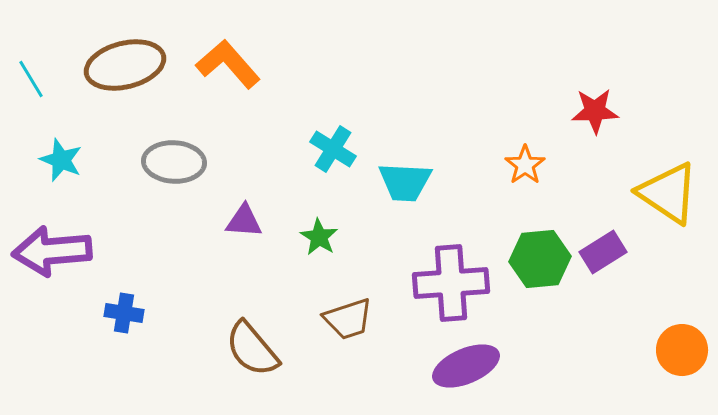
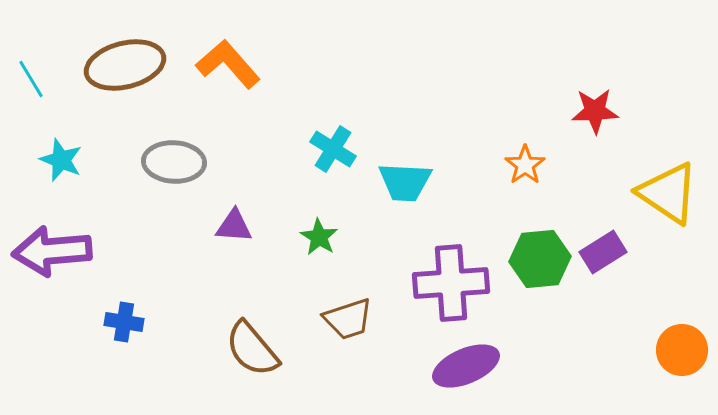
purple triangle: moved 10 px left, 5 px down
blue cross: moved 9 px down
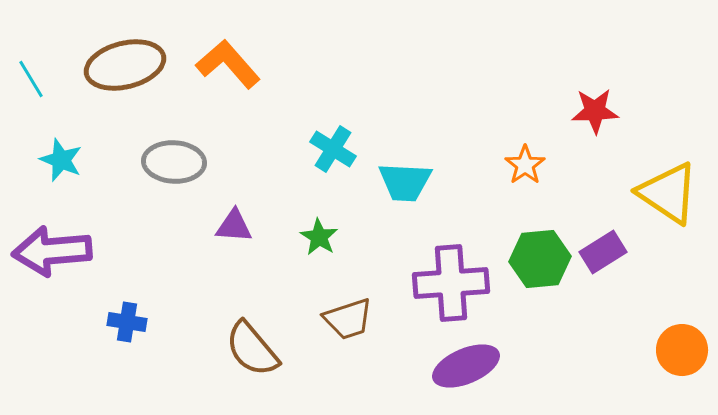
blue cross: moved 3 px right
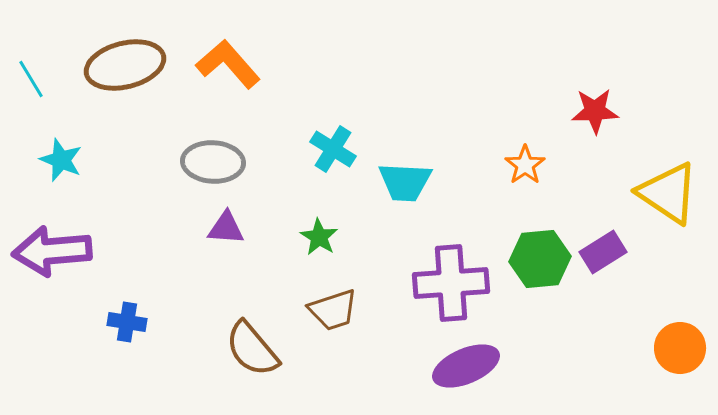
gray ellipse: moved 39 px right
purple triangle: moved 8 px left, 2 px down
brown trapezoid: moved 15 px left, 9 px up
orange circle: moved 2 px left, 2 px up
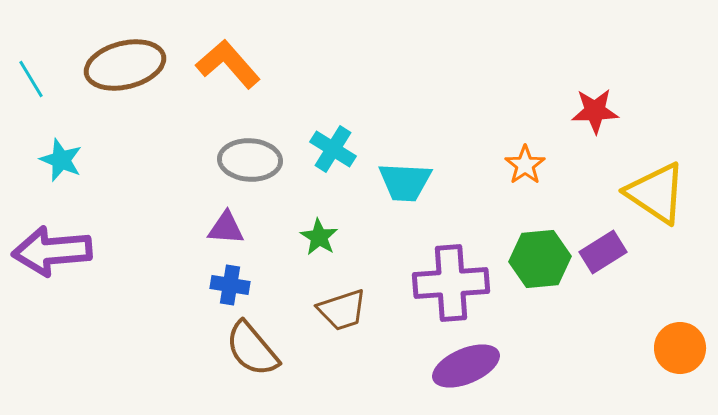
gray ellipse: moved 37 px right, 2 px up
yellow triangle: moved 12 px left
brown trapezoid: moved 9 px right
blue cross: moved 103 px right, 37 px up
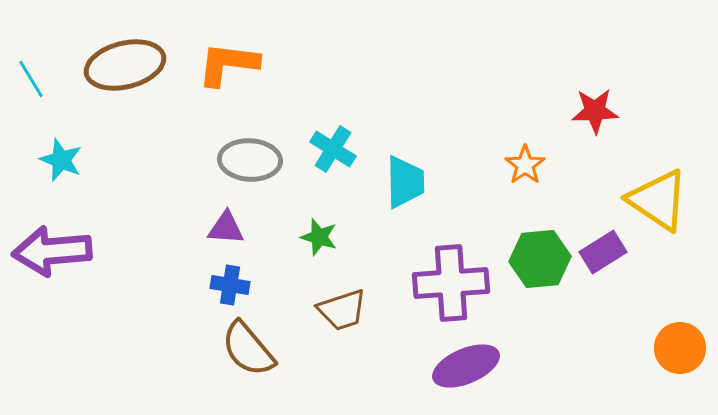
orange L-shape: rotated 42 degrees counterclockwise
cyan trapezoid: rotated 94 degrees counterclockwise
yellow triangle: moved 2 px right, 7 px down
green star: rotated 15 degrees counterclockwise
brown semicircle: moved 4 px left
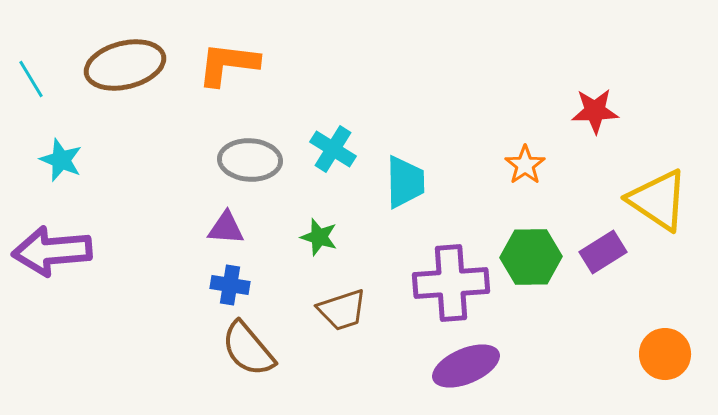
green hexagon: moved 9 px left, 2 px up; rotated 4 degrees clockwise
orange circle: moved 15 px left, 6 px down
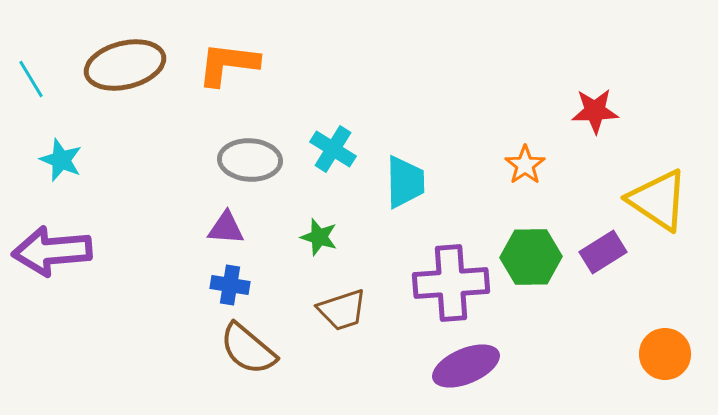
brown semicircle: rotated 10 degrees counterclockwise
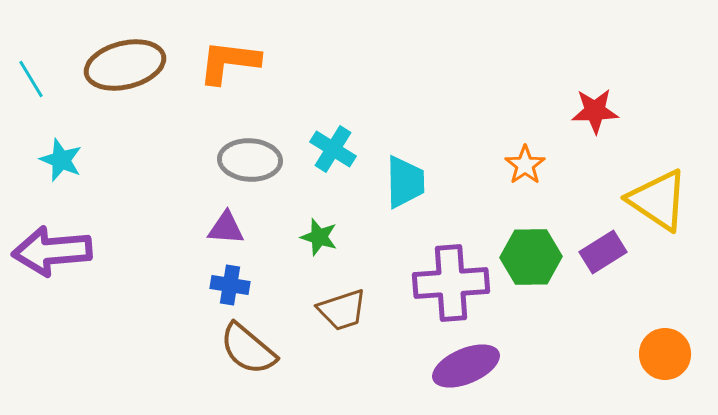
orange L-shape: moved 1 px right, 2 px up
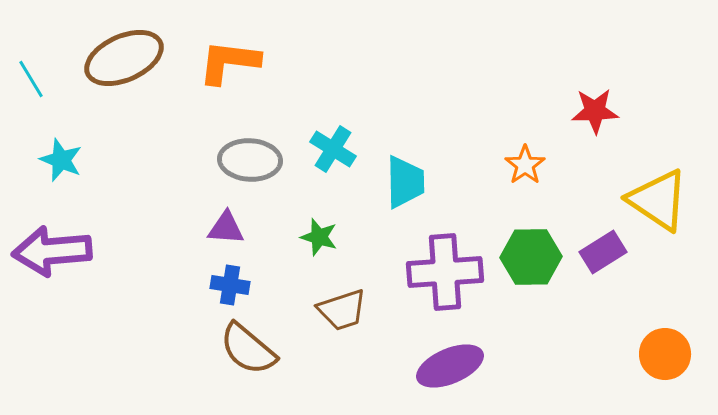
brown ellipse: moved 1 px left, 7 px up; rotated 10 degrees counterclockwise
purple cross: moved 6 px left, 11 px up
purple ellipse: moved 16 px left
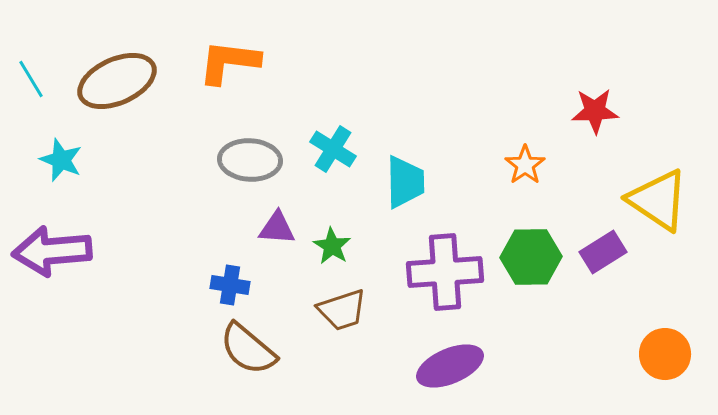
brown ellipse: moved 7 px left, 23 px down
purple triangle: moved 51 px right
green star: moved 13 px right, 9 px down; rotated 15 degrees clockwise
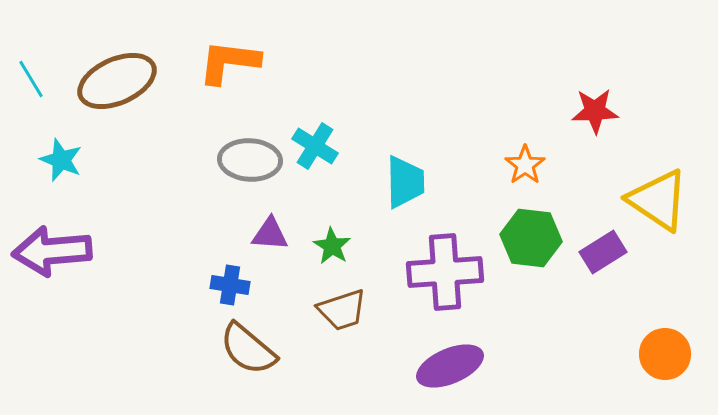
cyan cross: moved 18 px left, 3 px up
purple triangle: moved 7 px left, 6 px down
green hexagon: moved 19 px up; rotated 8 degrees clockwise
